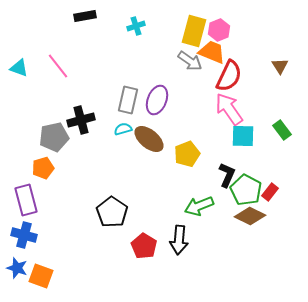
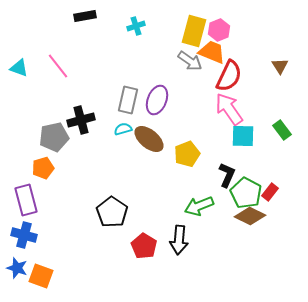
green pentagon: moved 3 px down
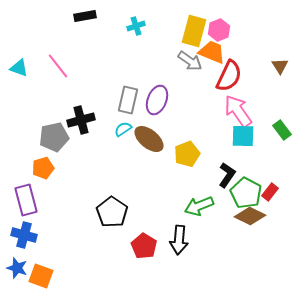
pink arrow: moved 9 px right, 2 px down
cyan semicircle: rotated 18 degrees counterclockwise
black L-shape: rotated 10 degrees clockwise
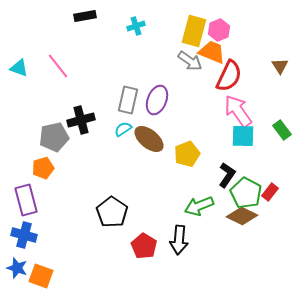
brown diamond: moved 8 px left
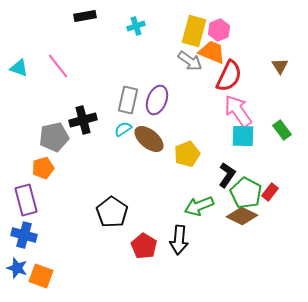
black cross: moved 2 px right
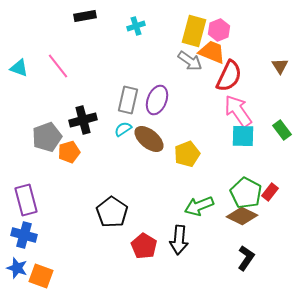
gray pentagon: moved 7 px left; rotated 8 degrees counterclockwise
orange pentagon: moved 26 px right, 16 px up
black L-shape: moved 19 px right, 83 px down
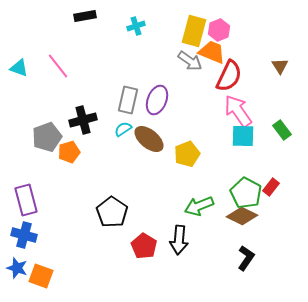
red rectangle: moved 1 px right, 5 px up
